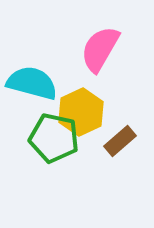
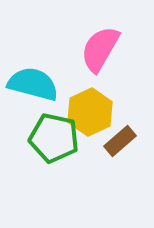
cyan semicircle: moved 1 px right, 1 px down
yellow hexagon: moved 9 px right
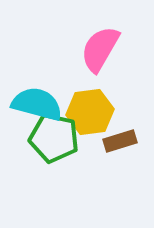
cyan semicircle: moved 4 px right, 20 px down
yellow hexagon: rotated 18 degrees clockwise
brown rectangle: rotated 24 degrees clockwise
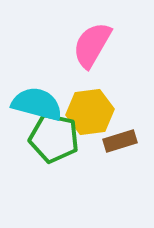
pink semicircle: moved 8 px left, 4 px up
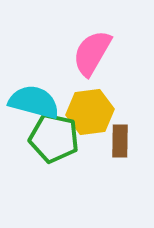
pink semicircle: moved 8 px down
cyan semicircle: moved 3 px left, 2 px up
brown rectangle: rotated 72 degrees counterclockwise
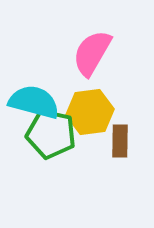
green pentagon: moved 3 px left, 4 px up
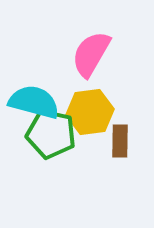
pink semicircle: moved 1 px left, 1 px down
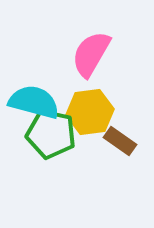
brown rectangle: rotated 56 degrees counterclockwise
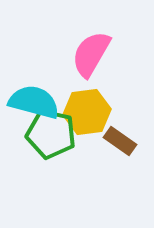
yellow hexagon: moved 3 px left
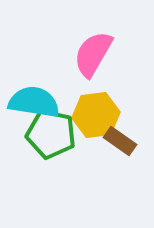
pink semicircle: moved 2 px right
cyan semicircle: rotated 6 degrees counterclockwise
yellow hexagon: moved 9 px right, 3 px down
